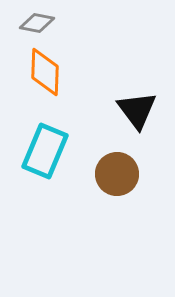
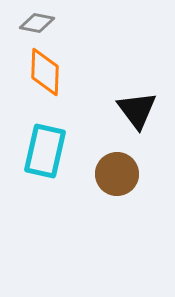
cyan rectangle: rotated 10 degrees counterclockwise
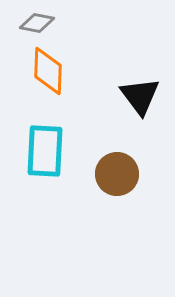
orange diamond: moved 3 px right, 1 px up
black triangle: moved 3 px right, 14 px up
cyan rectangle: rotated 10 degrees counterclockwise
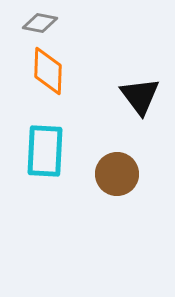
gray diamond: moved 3 px right
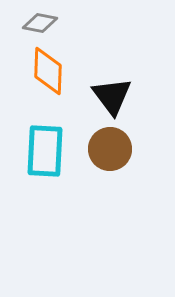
black triangle: moved 28 px left
brown circle: moved 7 px left, 25 px up
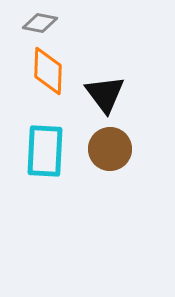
black triangle: moved 7 px left, 2 px up
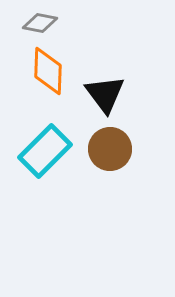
cyan rectangle: rotated 42 degrees clockwise
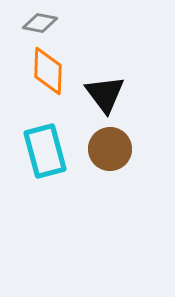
cyan rectangle: rotated 60 degrees counterclockwise
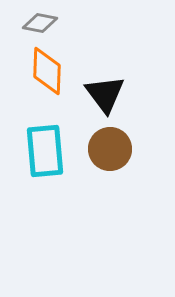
orange diamond: moved 1 px left
cyan rectangle: rotated 10 degrees clockwise
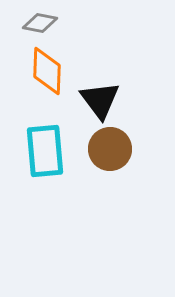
black triangle: moved 5 px left, 6 px down
